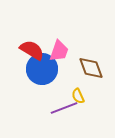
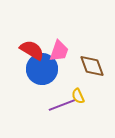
brown diamond: moved 1 px right, 2 px up
purple line: moved 2 px left, 3 px up
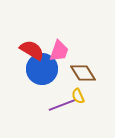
brown diamond: moved 9 px left, 7 px down; rotated 12 degrees counterclockwise
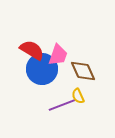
pink trapezoid: moved 1 px left, 4 px down
brown diamond: moved 2 px up; rotated 8 degrees clockwise
